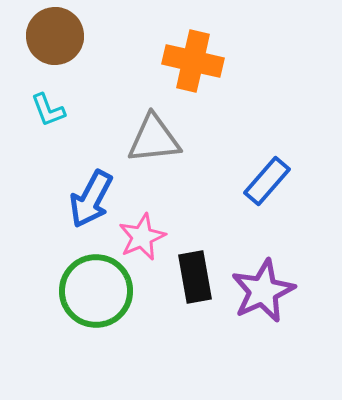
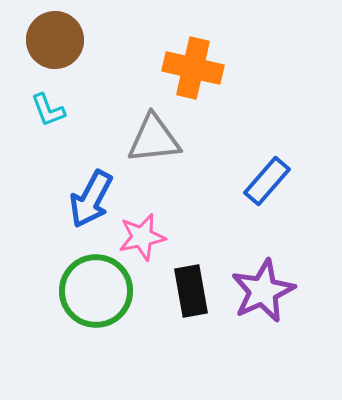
brown circle: moved 4 px down
orange cross: moved 7 px down
pink star: rotated 12 degrees clockwise
black rectangle: moved 4 px left, 14 px down
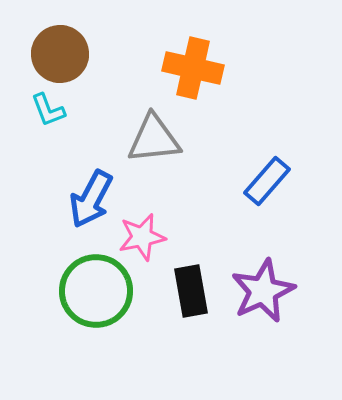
brown circle: moved 5 px right, 14 px down
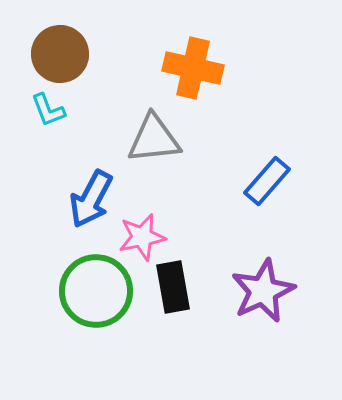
black rectangle: moved 18 px left, 4 px up
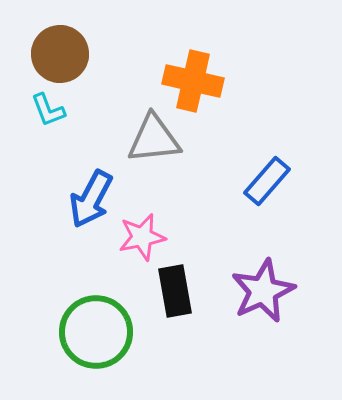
orange cross: moved 13 px down
black rectangle: moved 2 px right, 4 px down
green circle: moved 41 px down
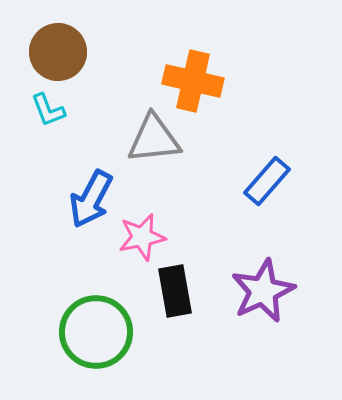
brown circle: moved 2 px left, 2 px up
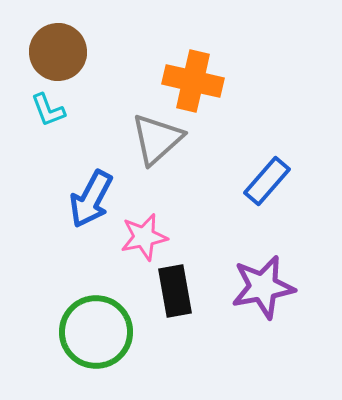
gray triangle: moved 3 px right; rotated 36 degrees counterclockwise
pink star: moved 2 px right
purple star: moved 4 px up; rotated 14 degrees clockwise
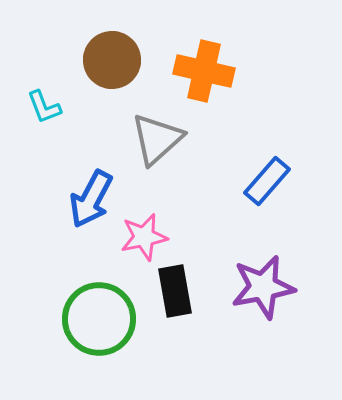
brown circle: moved 54 px right, 8 px down
orange cross: moved 11 px right, 10 px up
cyan L-shape: moved 4 px left, 3 px up
green circle: moved 3 px right, 13 px up
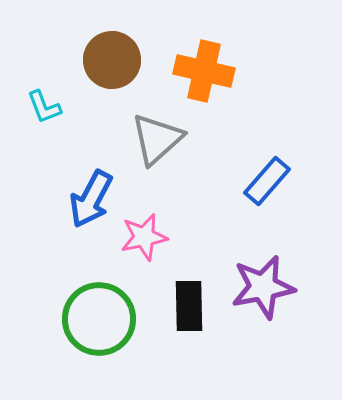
black rectangle: moved 14 px right, 15 px down; rotated 9 degrees clockwise
